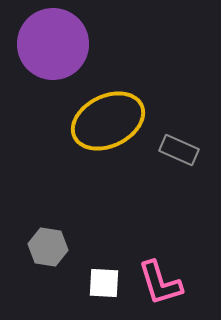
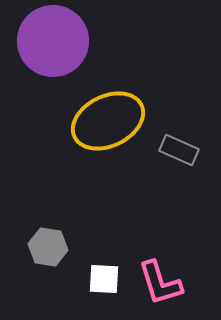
purple circle: moved 3 px up
white square: moved 4 px up
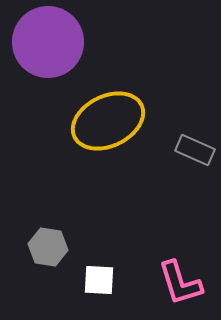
purple circle: moved 5 px left, 1 px down
gray rectangle: moved 16 px right
white square: moved 5 px left, 1 px down
pink L-shape: moved 20 px right
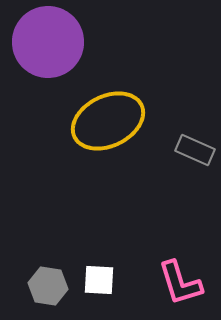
gray hexagon: moved 39 px down
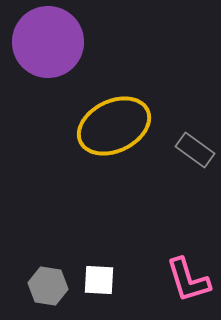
yellow ellipse: moved 6 px right, 5 px down
gray rectangle: rotated 12 degrees clockwise
pink L-shape: moved 8 px right, 3 px up
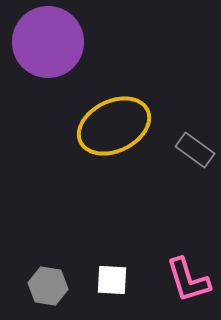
white square: moved 13 px right
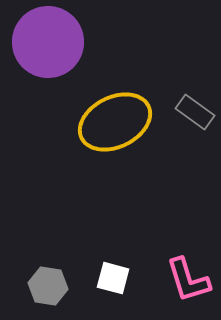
yellow ellipse: moved 1 px right, 4 px up
gray rectangle: moved 38 px up
white square: moved 1 px right, 2 px up; rotated 12 degrees clockwise
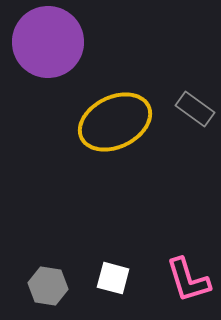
gray rectangle: moved 3 px up
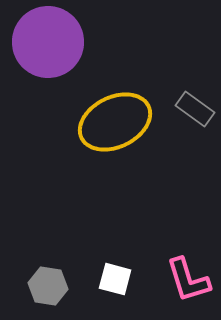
white square: moved 2 px right, 1 px down
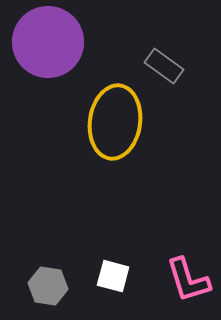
gray rectangle: moved 31 px left, 43 px up
yellow ellipse: rotated 56 degrees counterclockwise
white square: moved 2 px left, 3 px up
